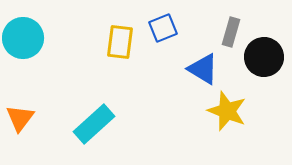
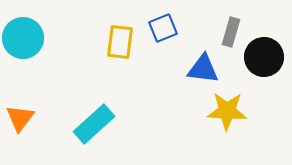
blue triangle: rotated 24 degrees counterclockwise
yellow star: rotated 18 degrees counterclockwise
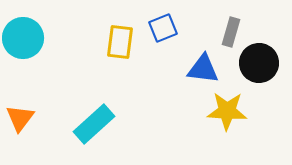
black circle: moved 5 px left, 6 px down
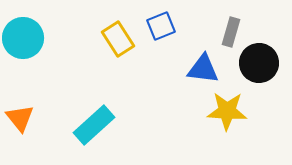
blue square: moved 2 px left, 2 px up
yellow rectangle: moved 2 px left, 3 px up; rotated 40 degrees counterclockwise
orange triangle: rotated 16 degrees counterclockwise
cyan rectangle: moved 1 px down
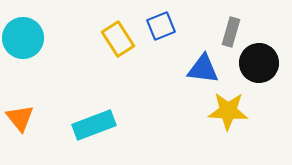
yellow star: moved 1 px right
cyan rectangle: rotated 21 degrees clockwise
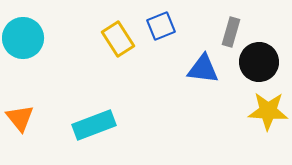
black circle: moved 1 px up
yellow star: moved 40 px right
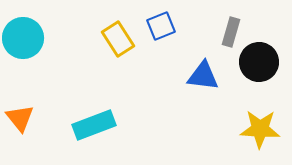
blue triangle: moved 7 px down
yellow star: moved 8 px left, 18 px down
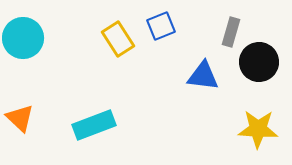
orange triangle: rotated 8 degrees counterclockwise
yellow star: moved 2 px left
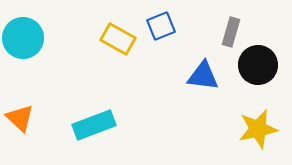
yellow rectangle: rotated 28 degrees counterclockwise
black circle: moved 1 px left, 3 px down
yellow star: rotated 15 degrees counterclockwise
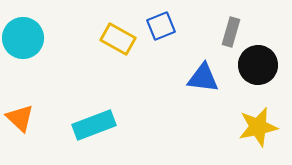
blue triangle: moved 2 px down
yellow star: moved 2 px up
